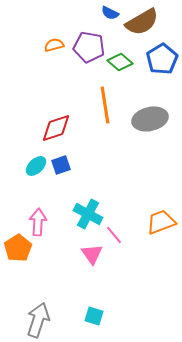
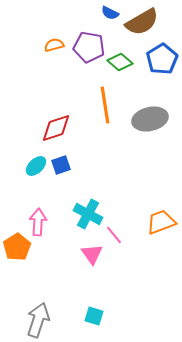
orange pentagon: moved 1 px left, 1 px up
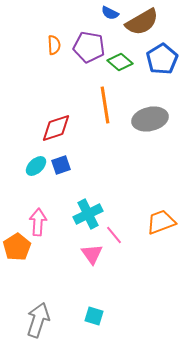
orange semicircle: rotated 102 degrees clockwise
cyan cross: rotated 36 degrees clockwise
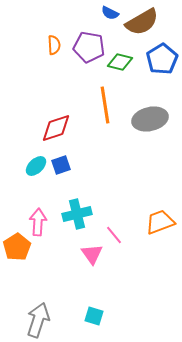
green diamond: rotated 25 degrees counterclockwise
cyan cross: moved 11 px left; rotated 12 degrees clockwise
orange trapezoid: moved 1 px left
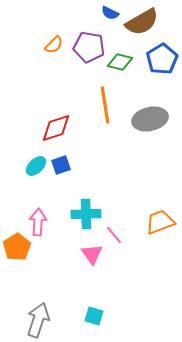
orange semicircle: rotated 48 degrees clockwise
cyan cross: moved 9 px right; rotated 12 degrees clockwise
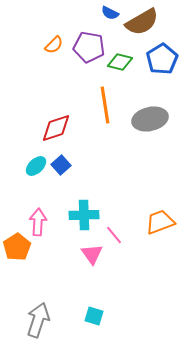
blue square: rotated 24 degrees counterclockwise
cyan cross: moved 2 px left, 1 px down
